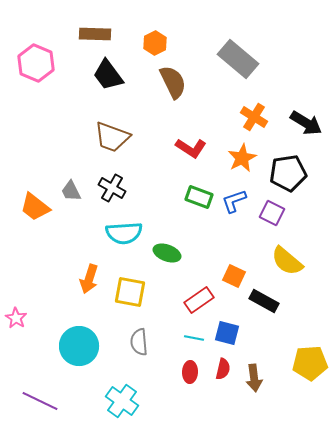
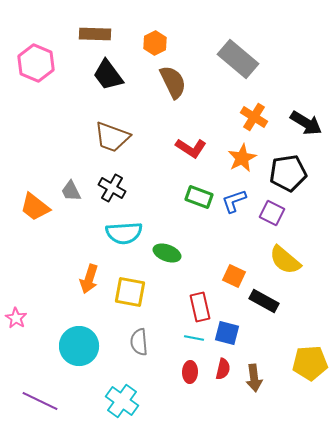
yellow semicircle: moved 2 px left, 1 px up
red rectangle: moved 1 px right, 7 px down; rotated 68 degrees counterclockwise
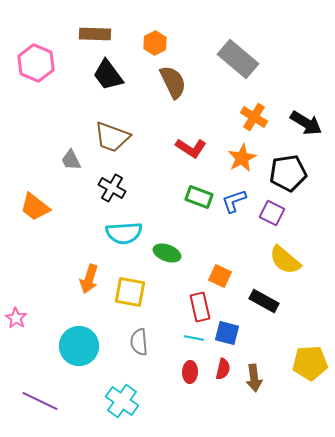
gray trapezoid: moved 31 px up
orange square: moved 14 px left
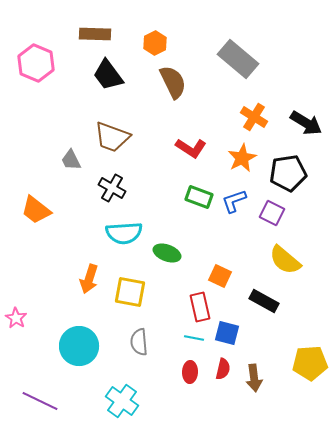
orange trapezoid: moved 1 px right, 3 px down
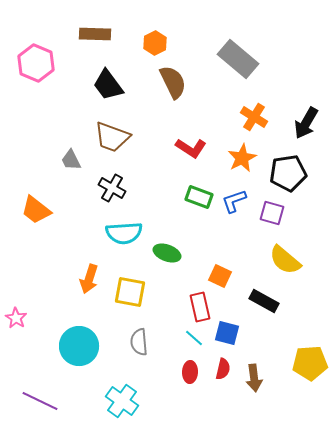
black trapezoid: moved 10 px down
black arrow: rotated 88 degrees clockwise
purple square: rotated 10 degrees counterclockwise
cyan line: rotated 30 degrees clockwise
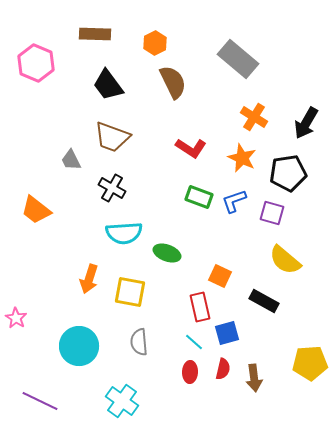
orange star: rotated 20 degrees counterclockwise
blue square: rotated 30 degrees counterclockwise
cyan line: moved 4 px down
